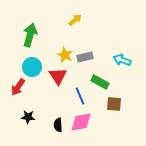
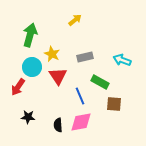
yellow star: moved 13 px left, 1 px up
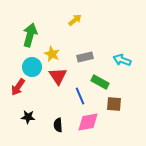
pink diamond: moved 7 px right
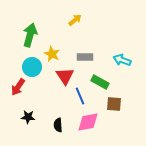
gray rectangle: rotated 14 degrees clockwise
red triangle: moved 7 px right
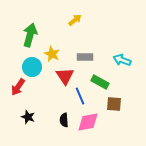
black star: rotated 16 degrees clockwise
black semicircle: moved 6 px right, 5 px up
